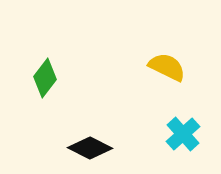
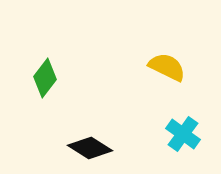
cyan cross: rotated 12 degrees counterclockwise
black diamond: rotated 6 degrees clockwise
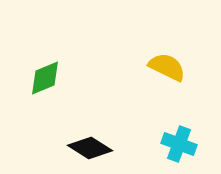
green diamond: rotated 30 degrees clockwise
cyan cross: moved 4 px left, 10 px down; rotated 16 degrees counterclockwise
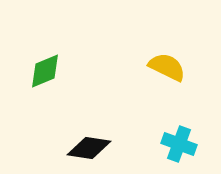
green diamond: moved 7 px up
black diamond: moved 1 px left; rotated 24 degrees counterclockwise
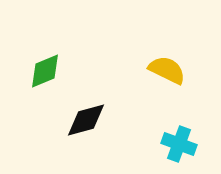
yellow semicircle: moved 3 px down
black diamond: moved 3 px left, 28 px up; rotated 24 degrees counterclockwise
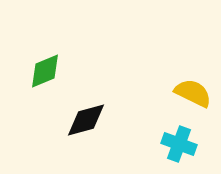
yellow semicircle: moved 26 px right, 23 px down
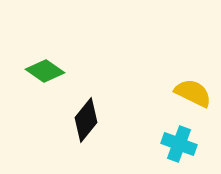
green diamond: rotated 57 degrees clockwise
black diamond: rotated 36 degrees counterclockwise
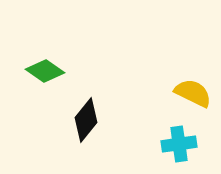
cyan cross: rotated 28 degrees counterclockwise
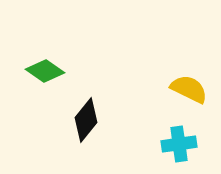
yellow semicircle: moved 4 px left, 4 px up
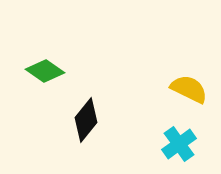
cyan cross: rotated 28 degrees counterclockwise
